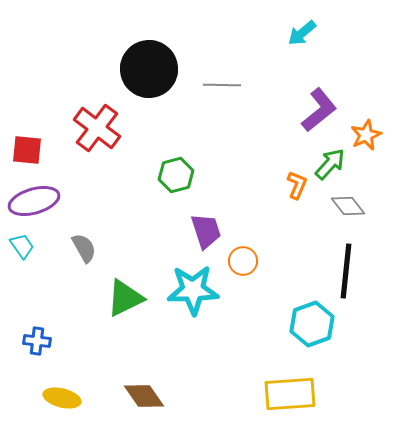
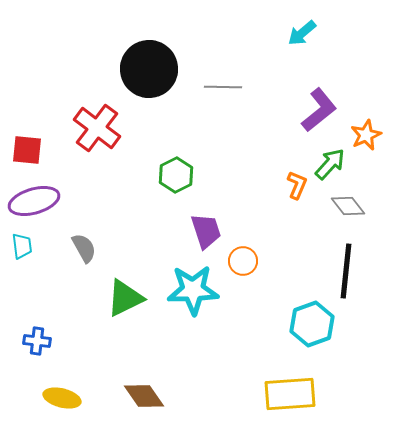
gray line: moved 1 px right, 2 px down
green hexagon: rotated 12 degrees counterclockwise
cyan trapezoid: rotated 28 degrees clockwise
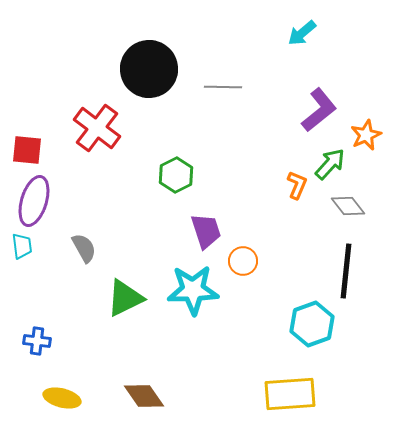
purple ellipse: rotated 57 degrees counterclockwise
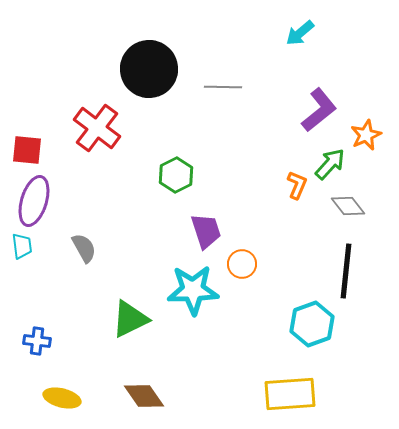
cyan arrow: moved 2 px left
orange circle: moved 1 px left, 3 px down
green triangle: moved 5 px right, 21 px down
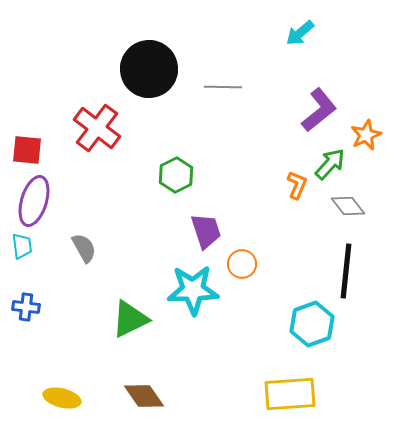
blue cross: moved 11 px left, 34 px up
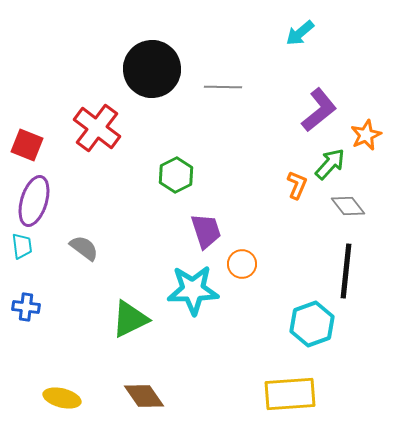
black circle: moved 3 px right
red square: moved 5 px up; rotated 16 degrees clockwise
gray semicircle: rotated 24 degrees counterclockwise
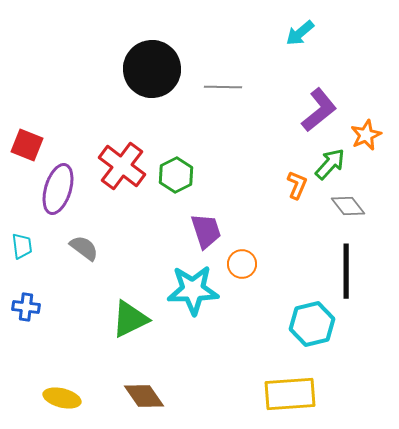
red cross: moved 25 px right, 38 px down
purple ellipse: moved 24 px right, 12 px up
black line: rotated 6 degrees counterclockwise
cyan hexagon: rotated 6 degrees clockwise
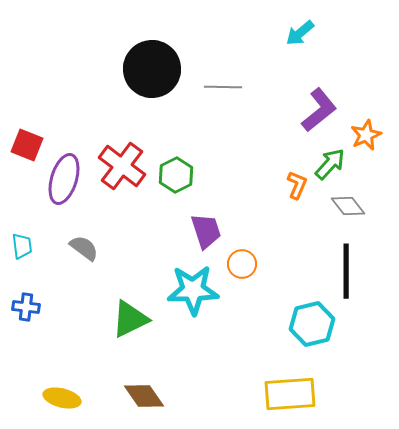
purple ellipse: moved 6 px right, 10 px up
